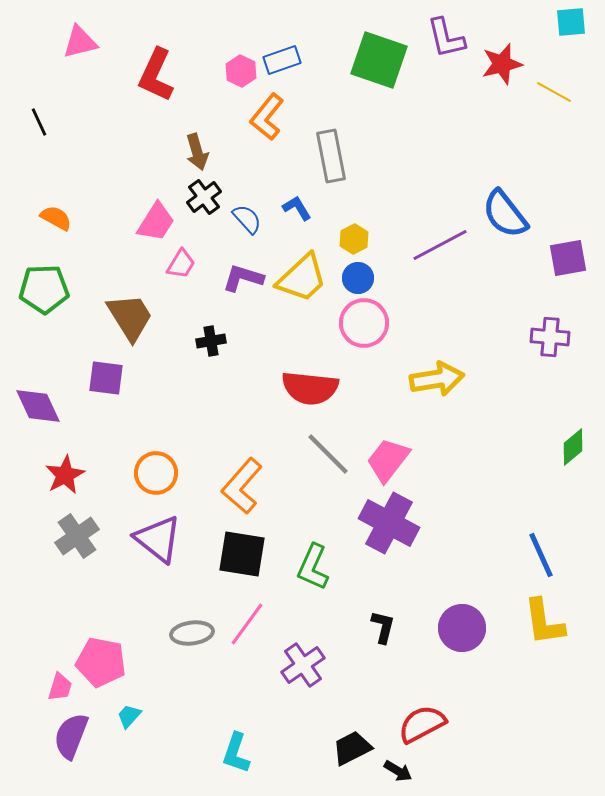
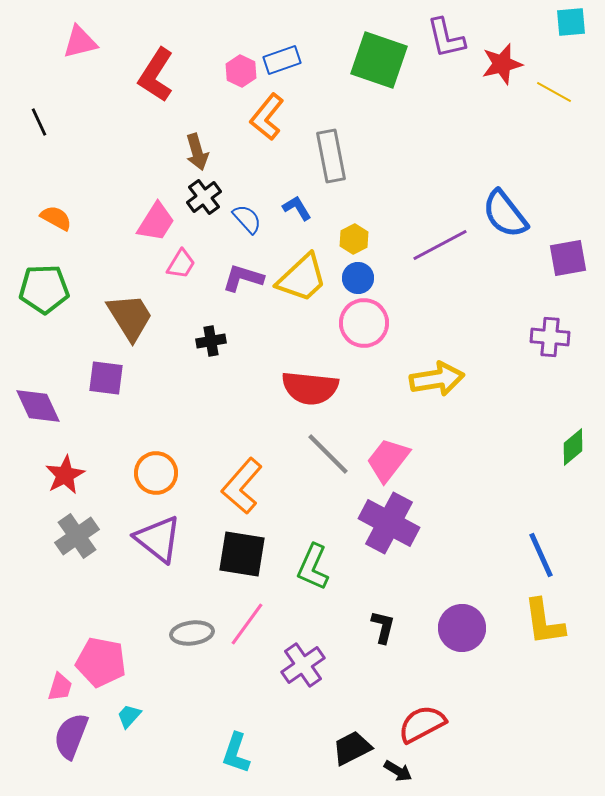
red L-shape at (156, 75): rotated 8 degrees clockwise
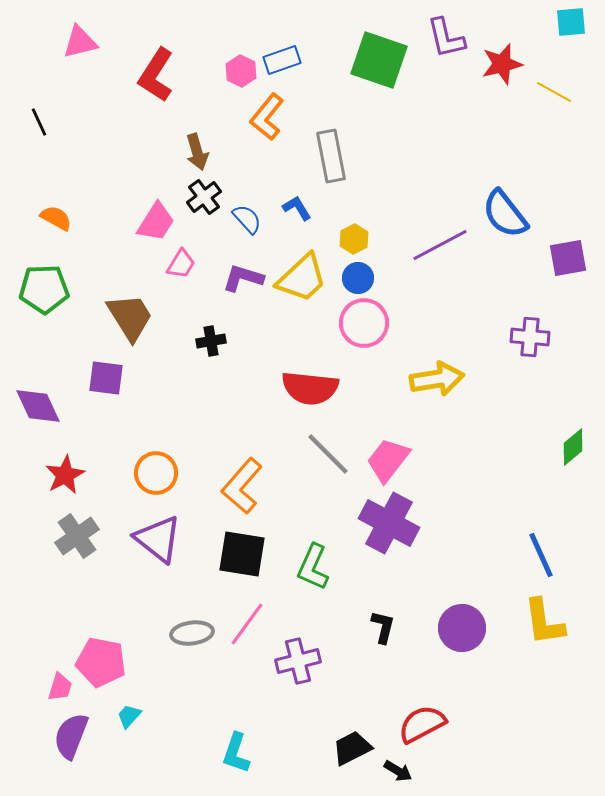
purple cross at (550, 337): moved 20 px left
purple cross at (303, 665): moved 5 px left, 4 px up; rotated 21 degrees clockwise
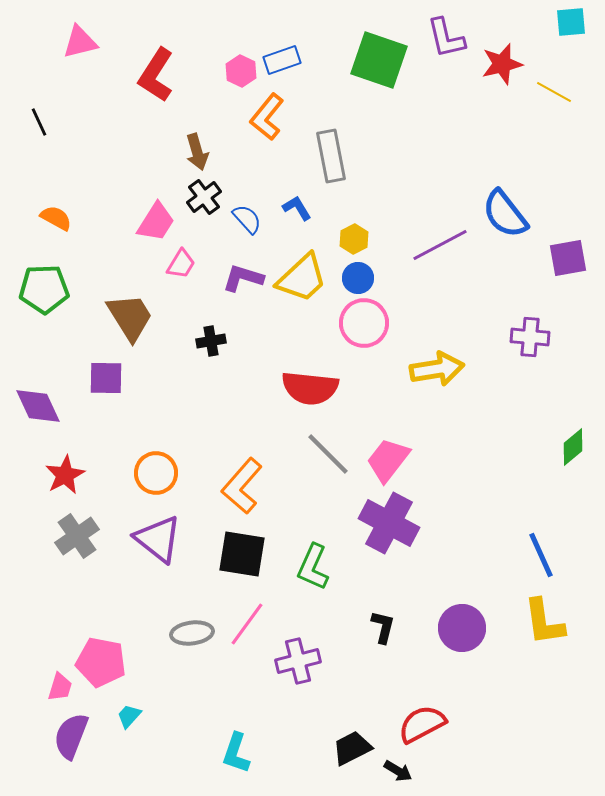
purple square at (106, 378): rotated 6 degrees counterclockwise
yellow arrow at (437, 379): moved 10 px up
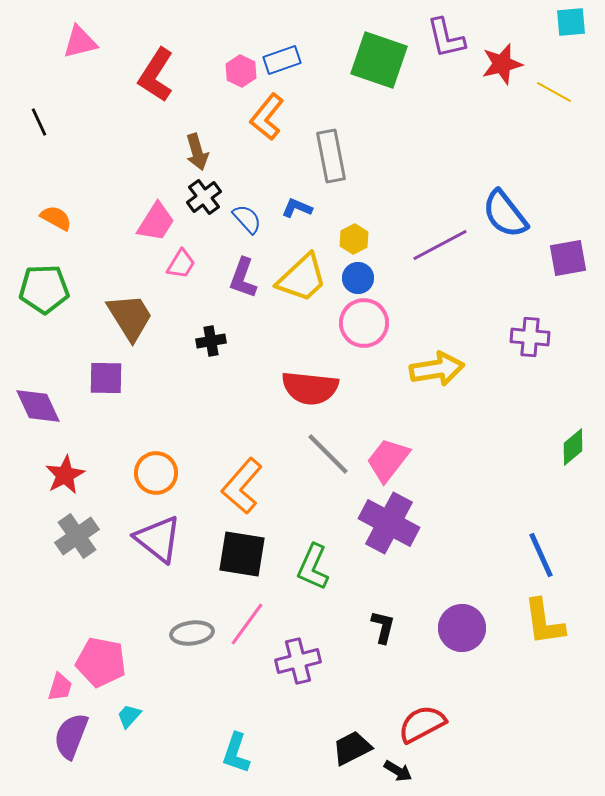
blue L-shape at (297, 208): rotated 36 degrees counterclockwise
purple L-shape at (243, 278): rotated 87 degrees counterclockwise
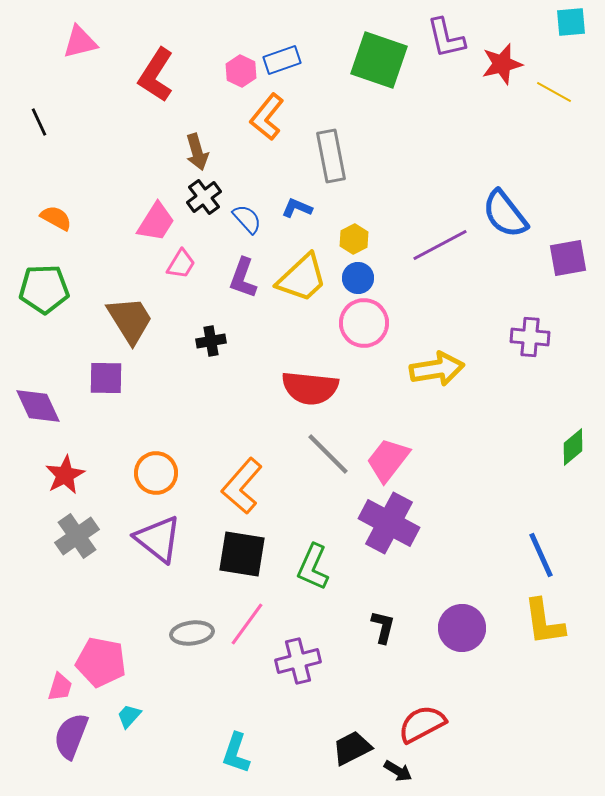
brown trapezoid at (130, 317): moved 3 px down
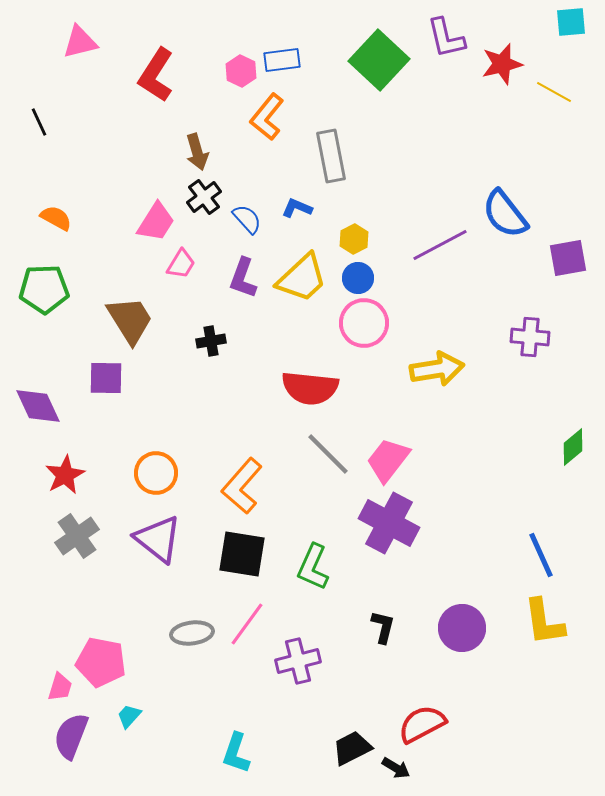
blue rectangle at (282, 60): rotated 12 degrees clockwise
green square at (379, 60): rotated 24 degrees clockwise
black arrow at (398, 771): moved 2 px left, 3 px up
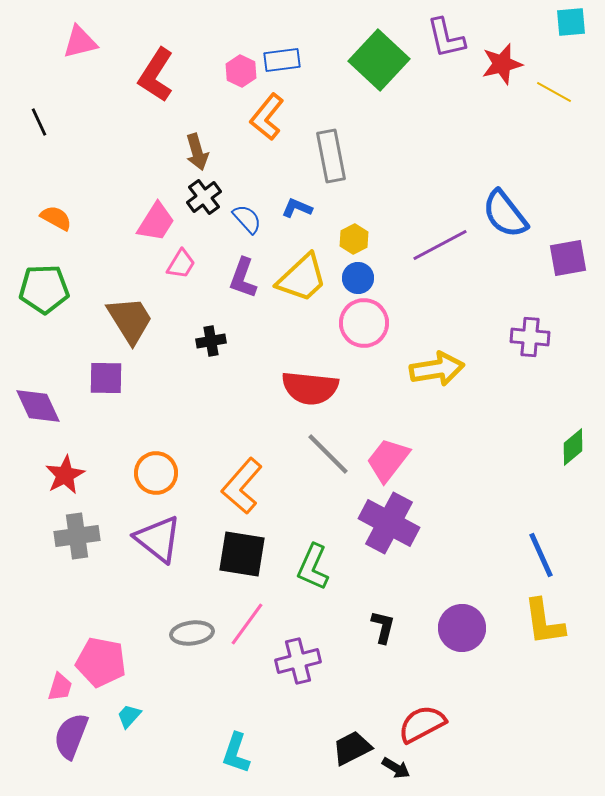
gray cross at (77, 536): rotated 27 degrees clockwise
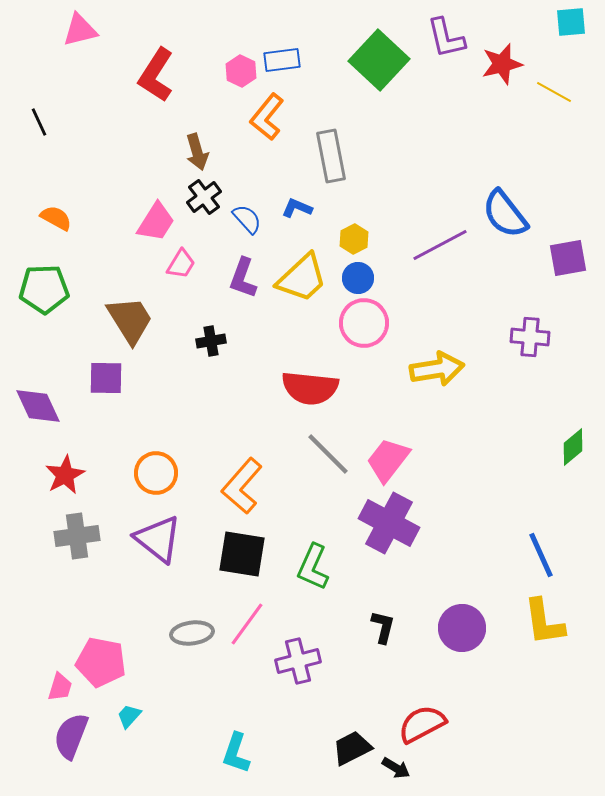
pink triangle at (80, 42): moved 12 px up
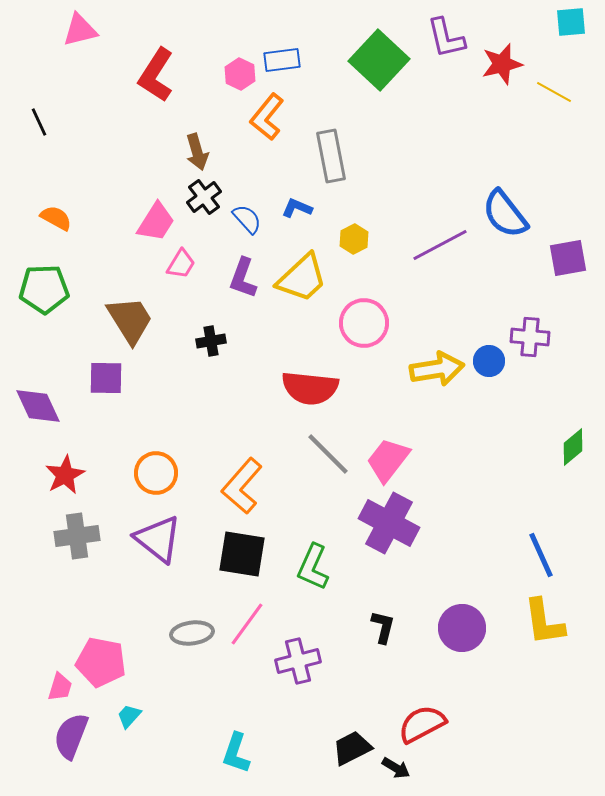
pink hexagon at (241, 71): moved 1 px left, 3 px down
blue circle at (358, 278): moved 131 px right, 83 px down
